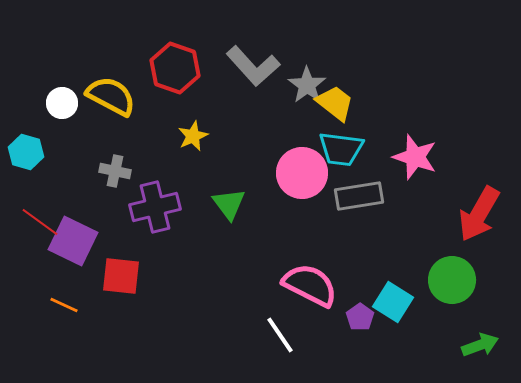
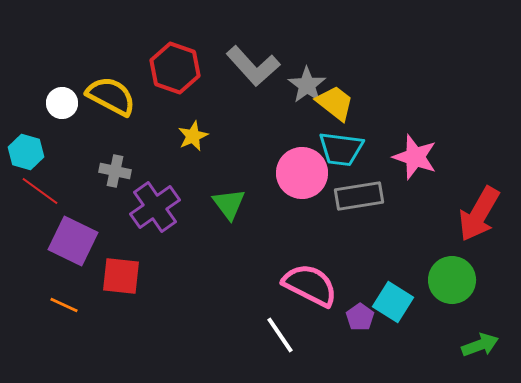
purple cross: rotated 21 degrees counterclockwise
red line: moved 31 px up
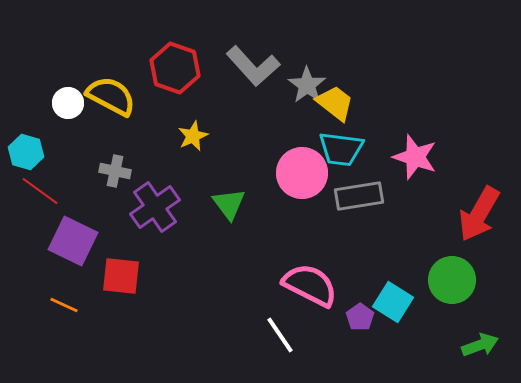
white circle: moved 6 px right
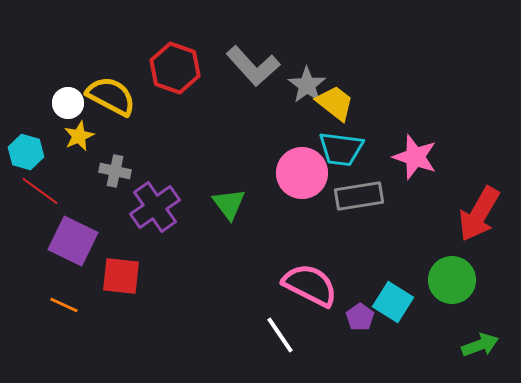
yellow star: moved 114 px left
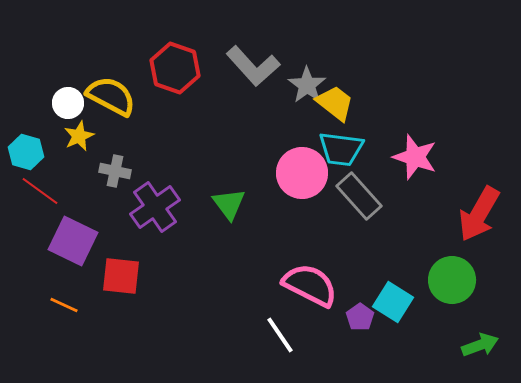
gray rectangle: rotated 57 degrees clockwise
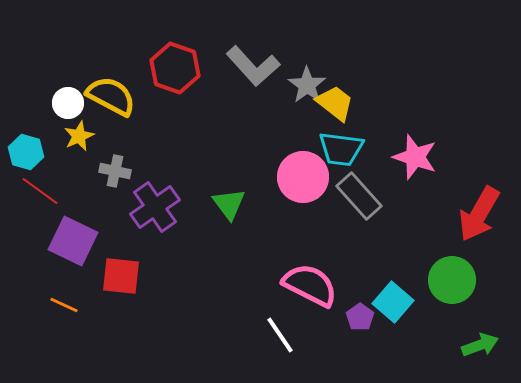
pink circle: moved 1 px right, 4 px down
cyan square: rotated 9 degrees clockwise
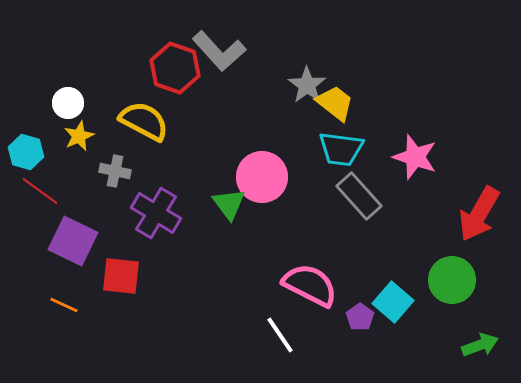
gray L-shape: moved 34 px left, 15 px up
yellow semicircle: moved 33 px right, 25 px down
pink circle: moved 41 px left
purple cross: moved 1 px right, 6 px down; rotated 24 degrees counterclockwise
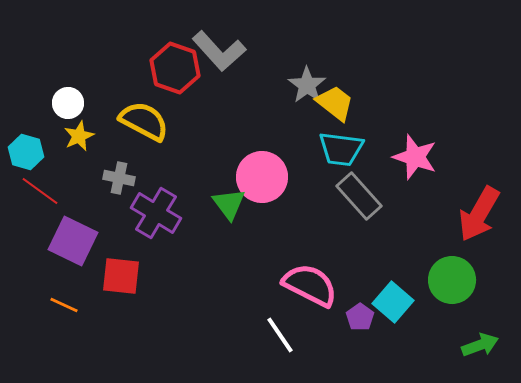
gray cross: moved 4 px right, 7 px down
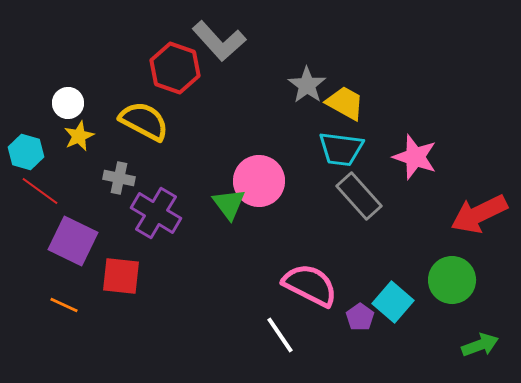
gray L-shape: moved 10 px up
yellow trapezoid: moved 10 px right; rotated 9 degrees counterclockwise
pink circle: moved 3 px left, 4 px down
red arrow: rotated 34 degrees clockwise
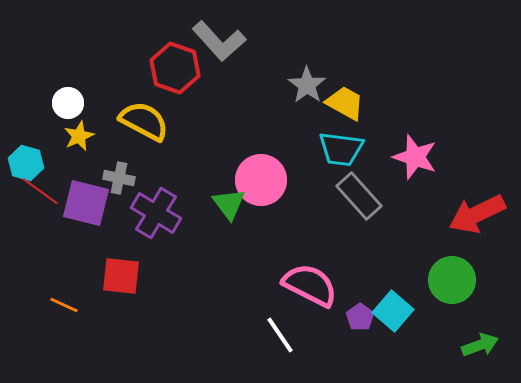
cyan hexagon: moved 11 px down
pink circle: moved 2 px right, 1 px up
red arrow: moved 2 px left
purple square: moved 13 px right, 38 px up; rotated 12 degrees counterclockwise
cyan square: moved 9 px down
